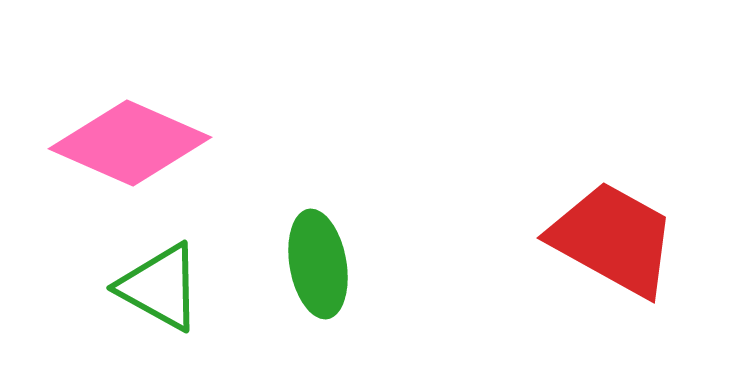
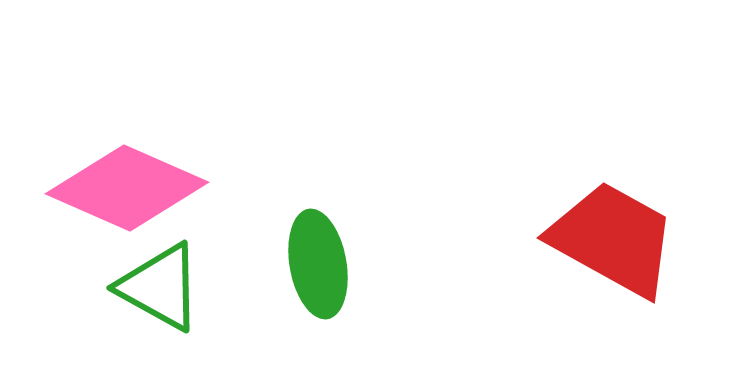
pink diamond: moved 3 px left, 45 px down
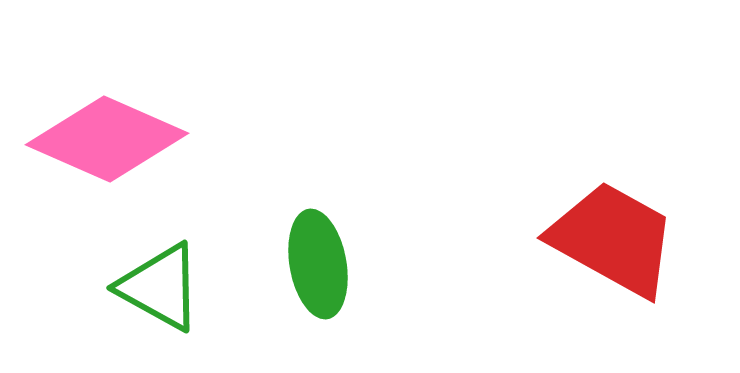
pink diamond: moved 20 px left, 49 px up
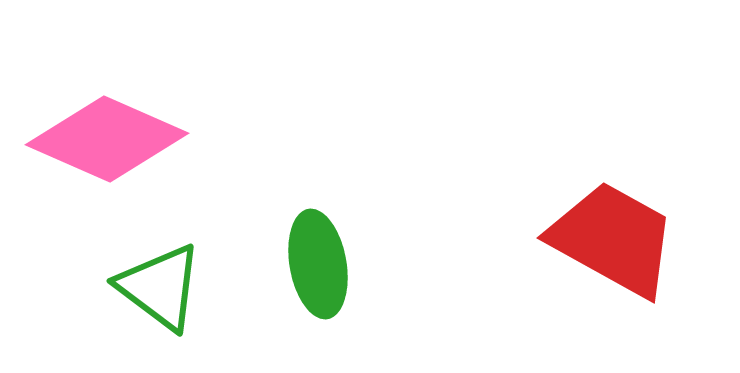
green triangle: rotated 8 degrees clockwise
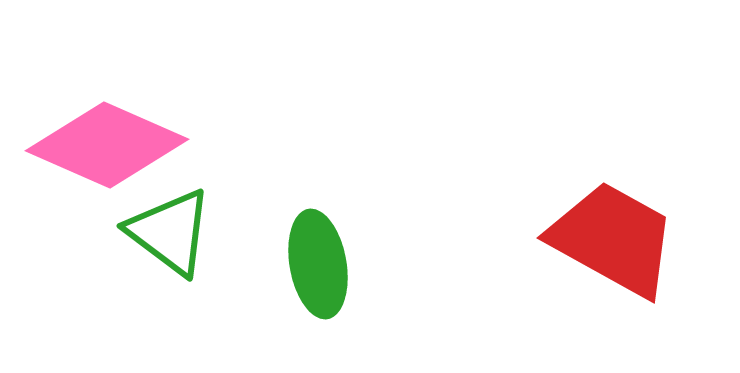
pink diamond: moved 6 px down
green triangle: moved 10 px right, 55 px up
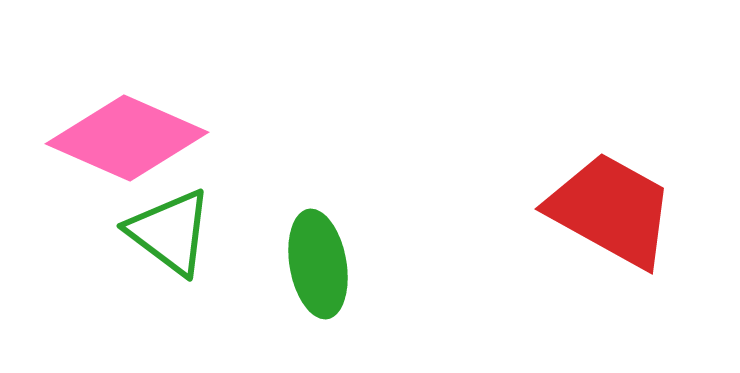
pink diamond: moved 20 px right, 7 px up
red trapezoid: moved 2 px left, 29 px up
